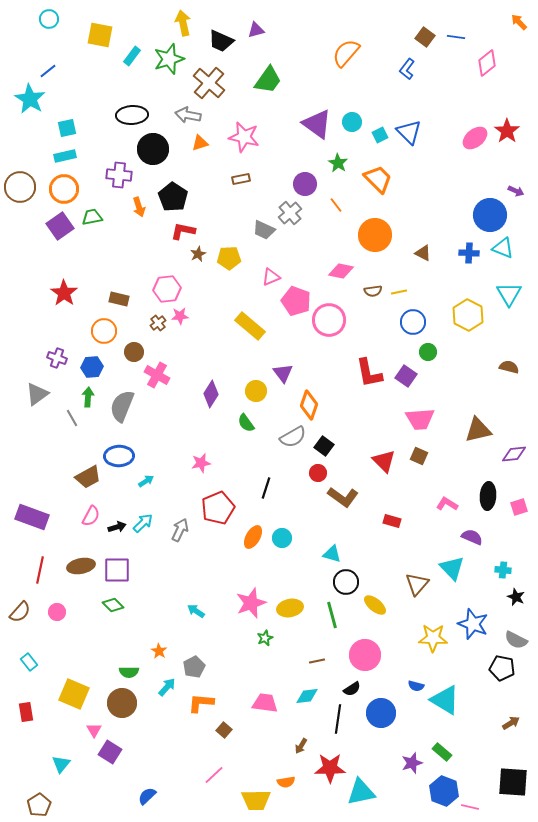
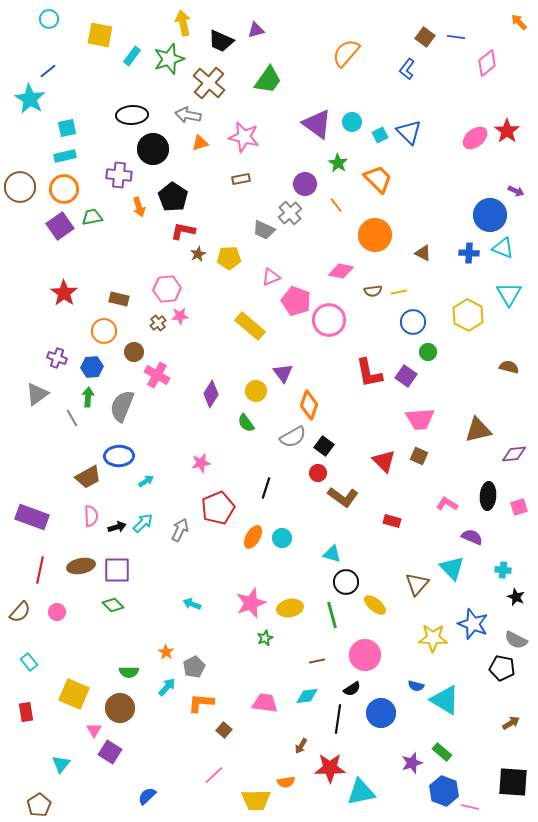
pink semicircle at (91, 516): rotated 30 degrees counterclockwise
cyan arrow at (196, 611): moved 4 px left, 7 px up; rotated 12 degrees counterclockwise
orange star at (159, 651): moved 7 px right, 1 px down
brown circle at (122, 703): moved 2 px left, 5 px down
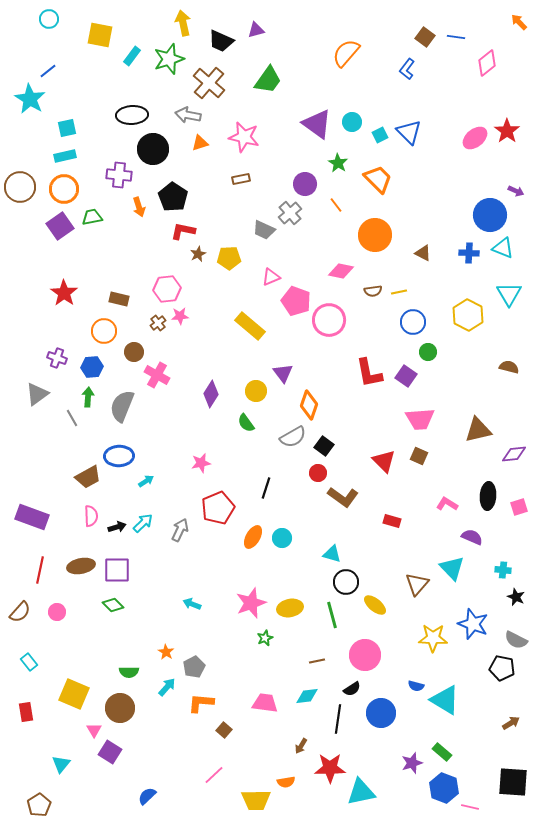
blue hexagon at (444, 791): moved 3 px up
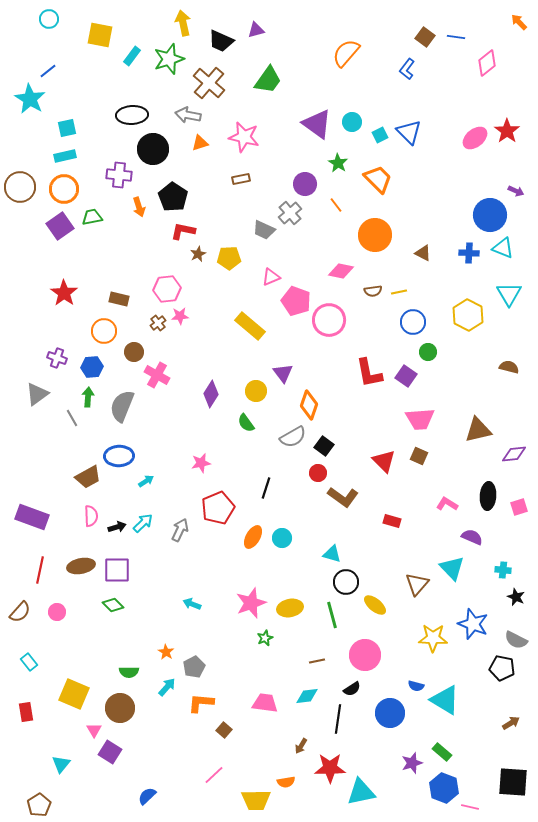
blue circle at (381, 713): moved 9 px right
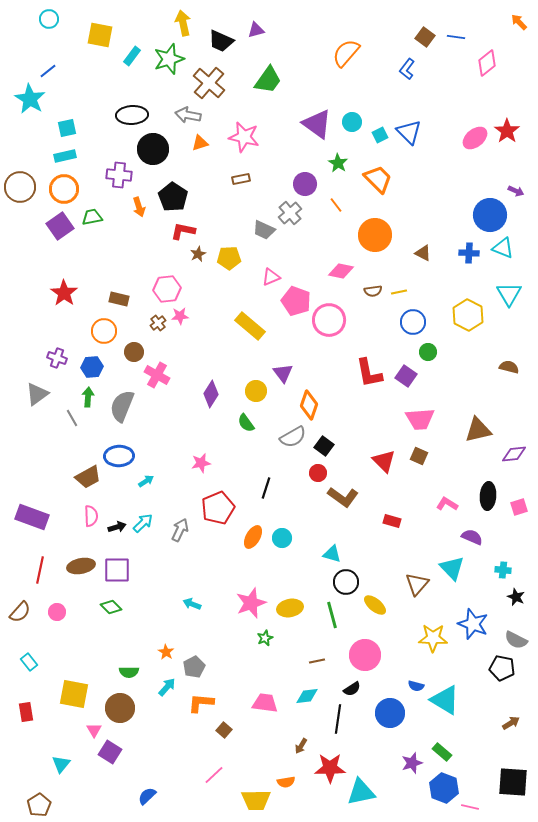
green diamond at (113, 605): moved 2 px left, 2 px down
yellow square at (74, 694): rotated 12 degrees counterclockwise
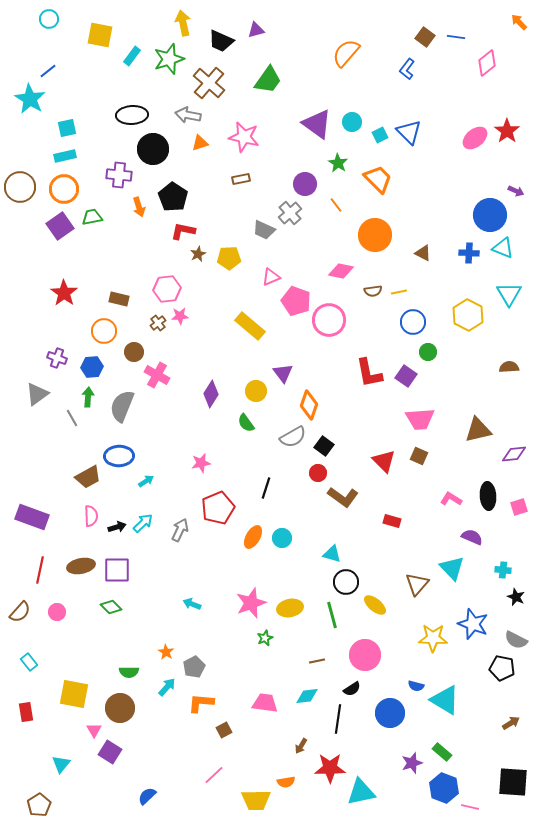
brown semicircle at (509, 367): rotated 18 degrees counterclockwise
black ellipse at (488, 496): rotated 8 degrees counterclockwise
pink L-shape at (447, 504): moved 4 px right, 5 px up
brown square at (224, 730): rotated 21 degrees clockwise
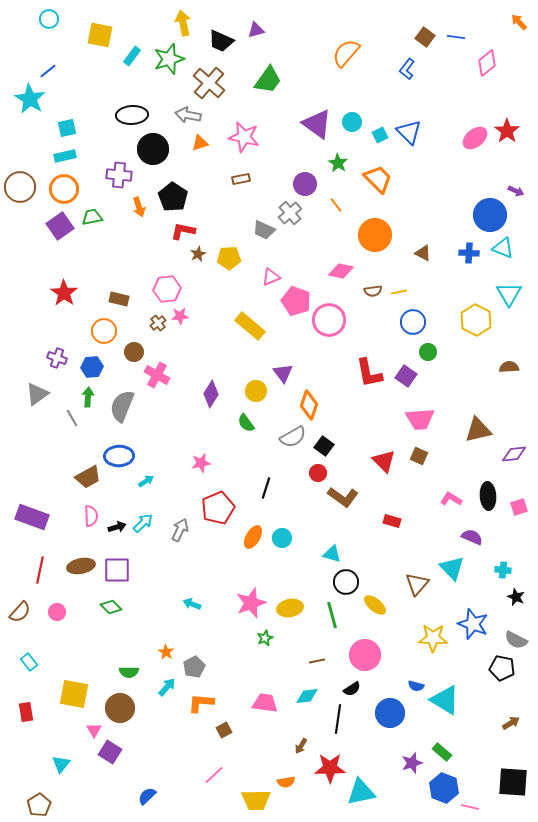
yellow hexagon at (468, 315): moved 8 px right, 5 px down
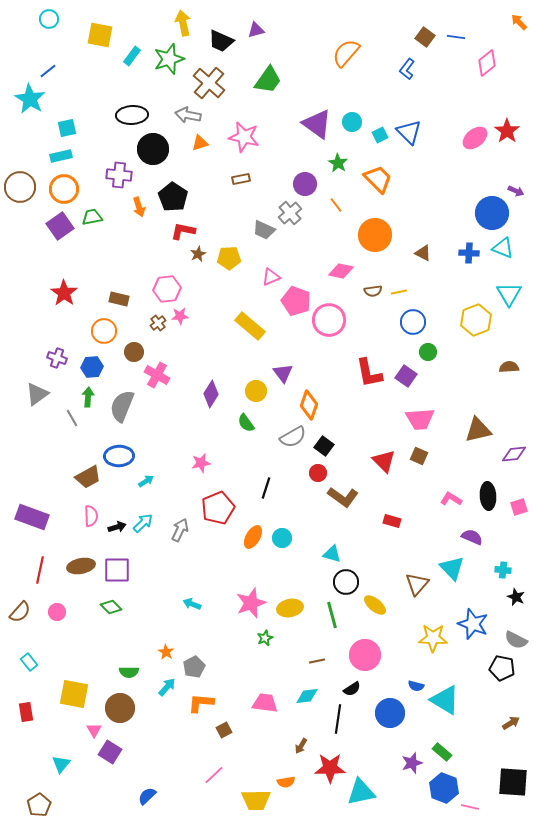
cyan rectangle at (65, 156): moved 4 px left
blue circle at (490, 215): moved 2 px right, 2 px up
yellow hexagon at (476, 320): rotated 12 degrees clockwise
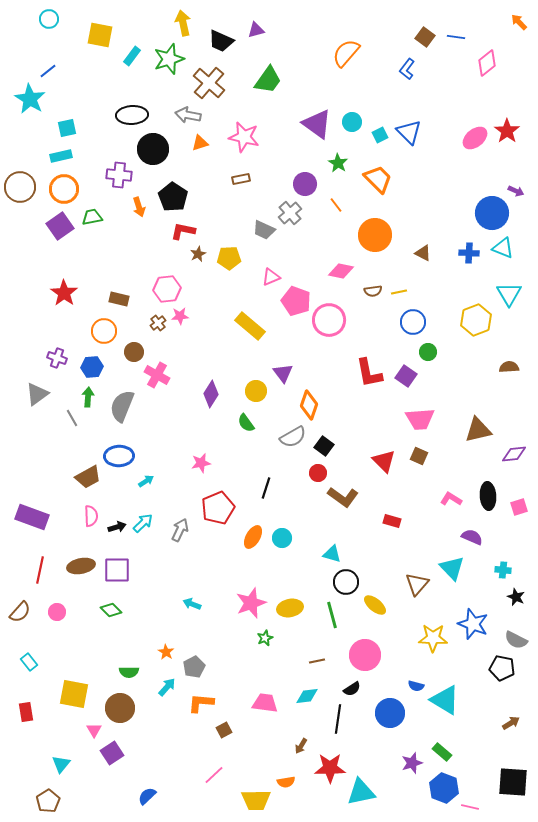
green diamond at (111, 607): moved 3 px down
purple square at (110, 752): moved 2 px right, 1 px down; rotated 25 degrees clockwise
brown pentagon at (39, 805): moved 9 px right, 4 px up
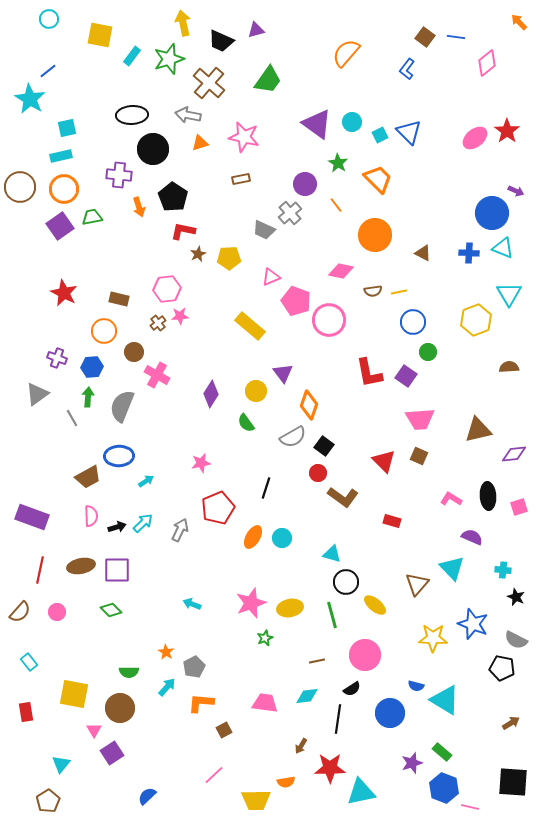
red star at (64, 293): rotated 8 degrees counterclockwise
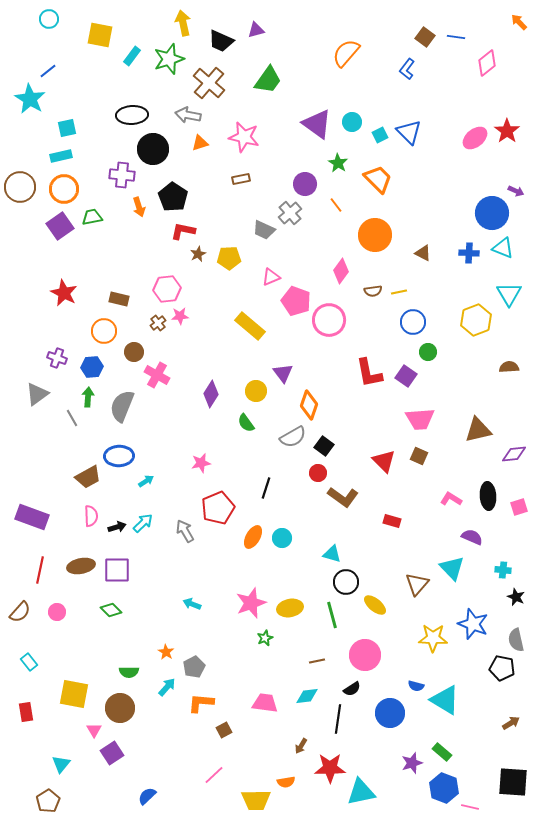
purple cross at (119, 175): moved 3 px right
pink diamond at (341, 271): rotated 65 degrees counterclockwise
gray arrow at (180, 530): moved 5 px right, 1 px down; rotated 55 degrees counterclockwise
gray semicircle at (516, 640): rotated 50 degrees clockwise
